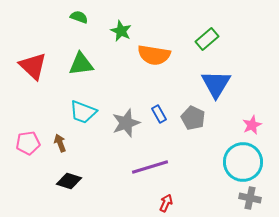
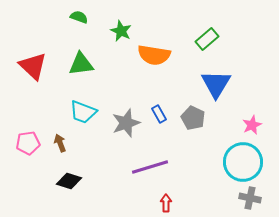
red arrow: rotated 24 degrees counterclockwise
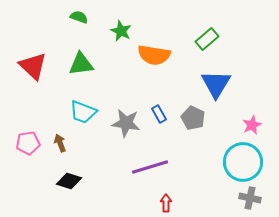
gray star: rotated 28 degrees clockwise
